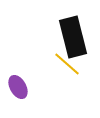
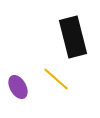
yellow line: moved 11 px left, 15 px down
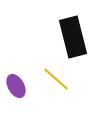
purple ellipse: moved 2 px left, 1 px up
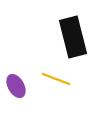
yellow line: rotated 20 degrees counterclockwise
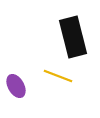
yellow line: moved 2 px right, 3 px up
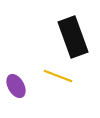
black rectangle: rotated 6 degrees counterclockwise
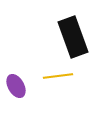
yellow line: rotated 28 degrees counterclockwise
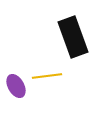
yellow line: moved 11 px left
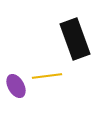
black rectangle: moved 2 px right, 2 px down
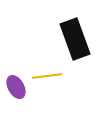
purple ellipse: moved 1 px down
